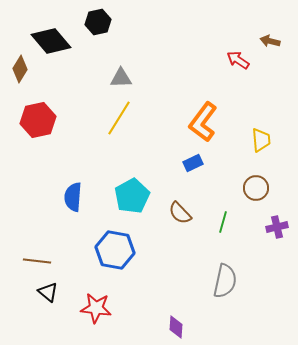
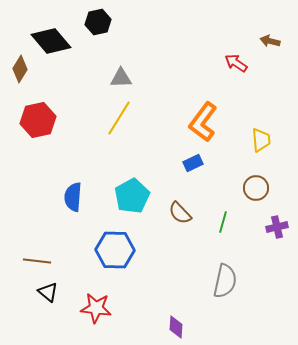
red arrow: moved 2 px left, 3 px down
blue hexagon: rotated 9 degrees counterclockwise
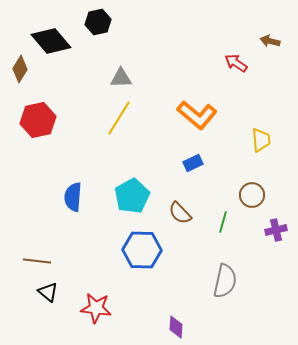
orange L-shape: moved 6 px left, 7 px up; rotated 87 degrees counterclockwise
brown circle: moved 4 px left, 7 px down
purple cross: moved 1 px left, 3 px down
blue hexagon: moved 27 px right
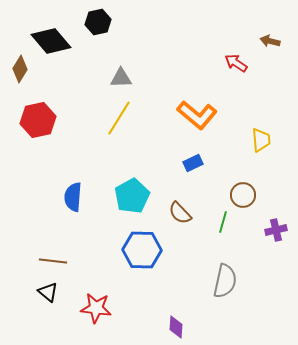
brown circle: moved 9 px left
brown line: moved 16 px right
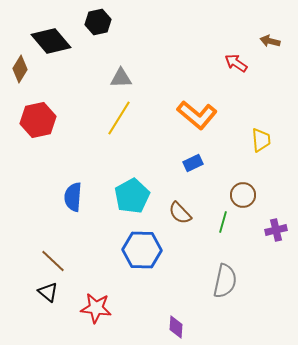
brown line: rotated 36 degrees clockwise
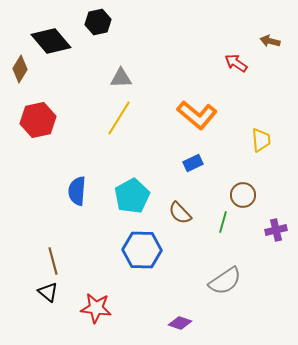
blue semicircle: moved 4 px right, 6 px up
brown line: rotated 32 degrees clockwise
gray semicircle: rotated 44 degrees clockwise
purple diamond: moved 4 px right, 4 px up; rotated 75 degrees counterclockwise
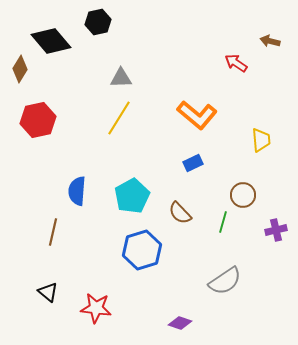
blue hexagon: rotated 18 degrees counterclockwise
brown line: moved 29 px up; rotated 28 degrees clockwise
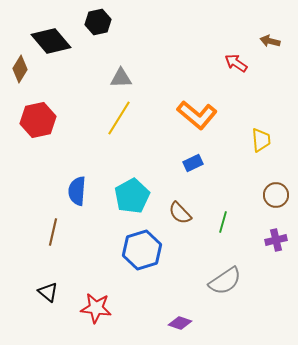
brown circle: moved 33 px right
purple cross: moved 10 px down
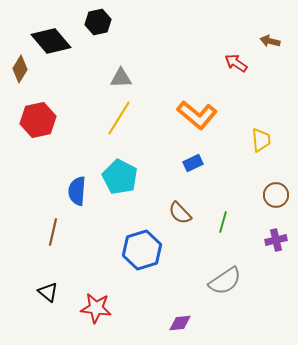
cyan pentagon: moved 12 px left, 19 px up; rotated 16 degrees counterclockwise
purple diamond: rotated 25 degrees counterclockwise
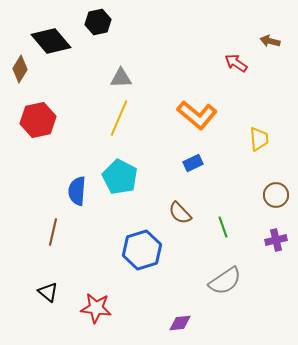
yellow line: rotated 9 degrees counterclockwise
yellow trapezoid: moved 2 px left, 1 px up
green line: moved 5 px down; rotated 35 degrees counterclockwise
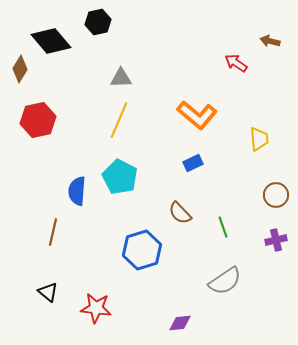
yellow line: moved 2 px down
